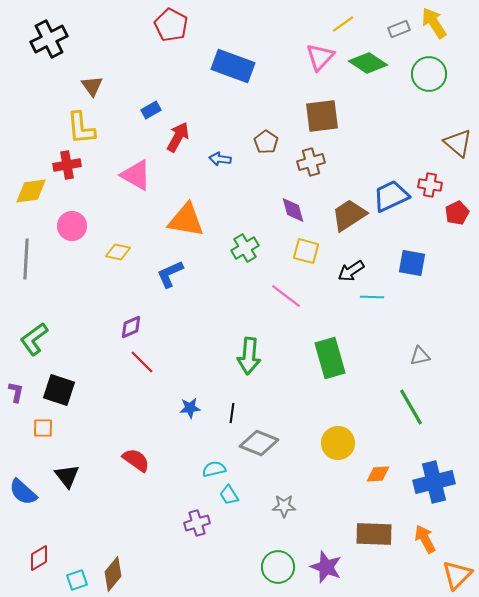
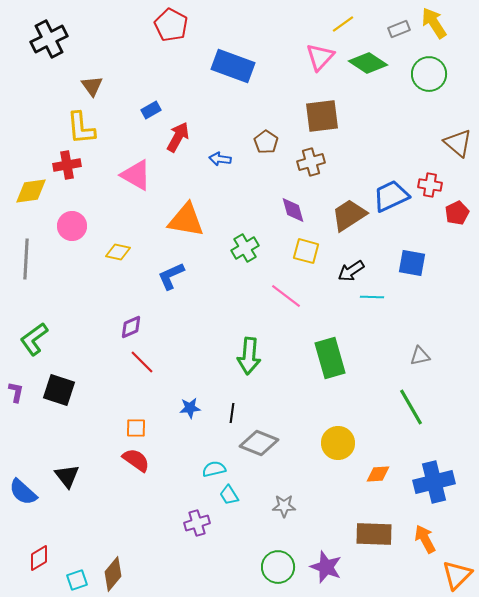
blue L-shape at (170, 274): moved 1 px right, 2 px down
orange square at (43, 428): moved 93 px right
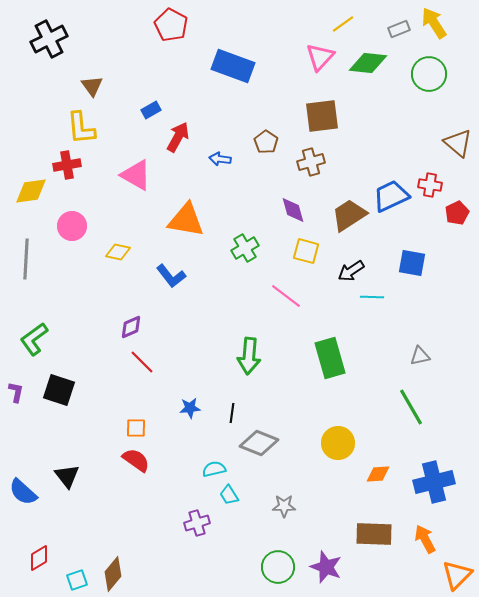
green diamond at (368, 63): rotated 27 degrees counterclockwise
blue L-shape at (171, 276): rotated 104 degrees counterclockwise
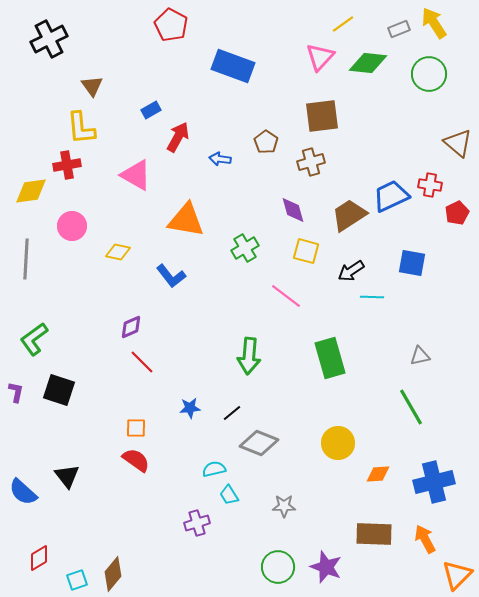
black line at (232, 413): rotated 42 degrees clockwise
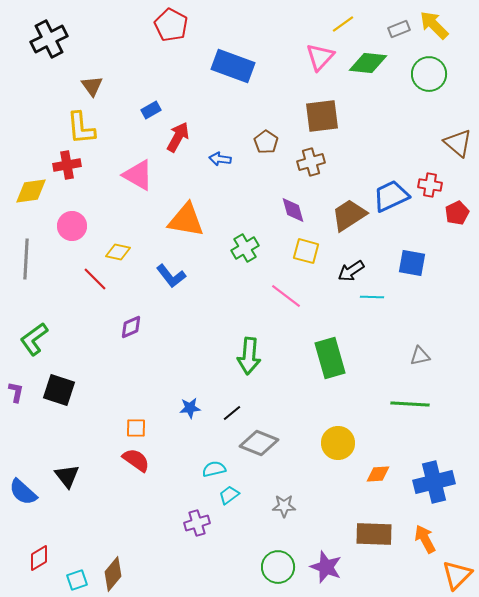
yellow arrow at (434, 23): moved 2 px down; rotated 12 degrees counterclockwise
pink triangle at (136, 175): moved 2 px right
red line at (142, 362): moved 47 px left, 83 px up
green line at (411, 407): moved 1 px left, 3 px up; rotated 57 degrees counterclockwise
cyan trapezoid at (229, 495): rotated 85 degrees clockwise
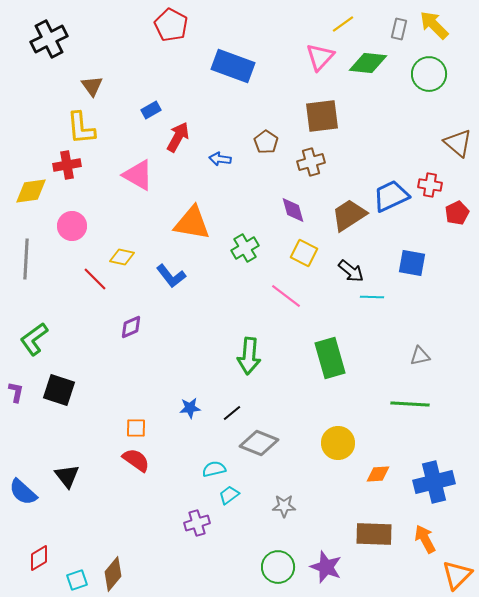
gray rectangle at (399, 29): rotated 55 degrees counterclockwise
orange triangle at (186, 220): moved 6 px right, 3 px down
yellow square at (306, 251): moved 2 px left, 2 px down; rotated 12 degrees clockwise
yellow diamond at (118, 252): moved 4 px right, 5 px down
black arrow at (351, 271): rotated 108 degrees counterclockwise
